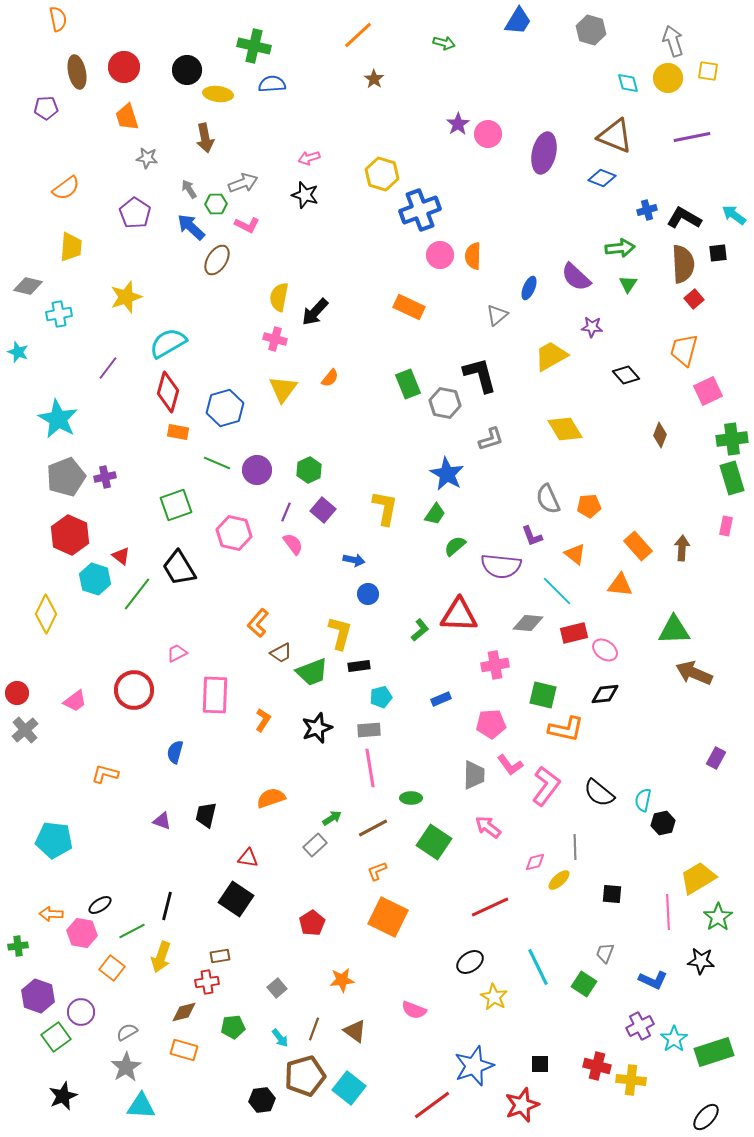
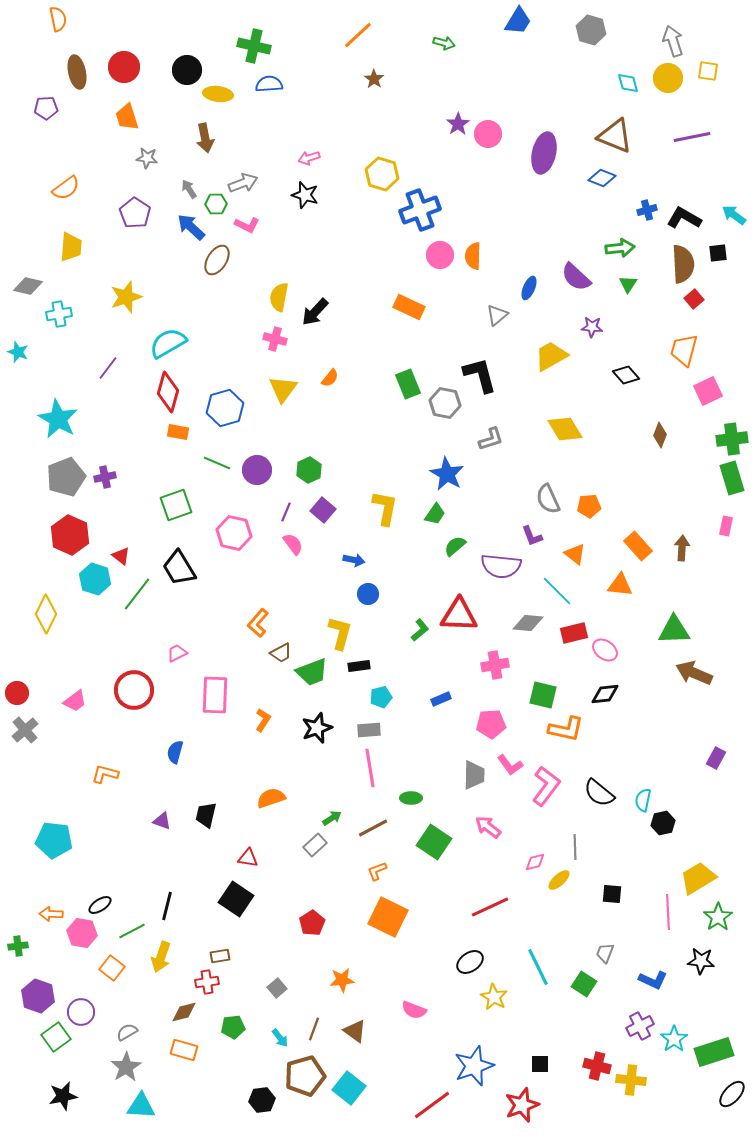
blue semicircle at (272, 84): moved 3 px left
black star at (63, 1096): rotated 12 degrees clockwise
black ellipse at (706, 1117): moved 26 px right, 23 px up
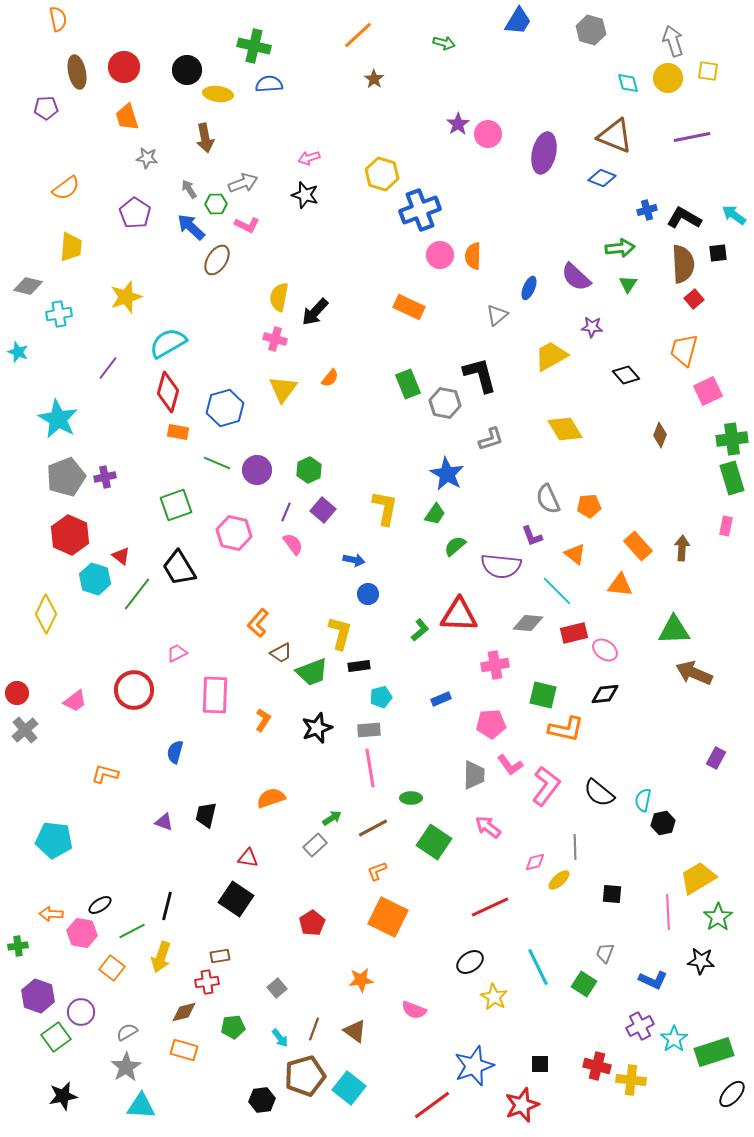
purple triangle at (162, 821): moved 2 px right, 1 px down
orange star at (342, 980): moved 19 px right
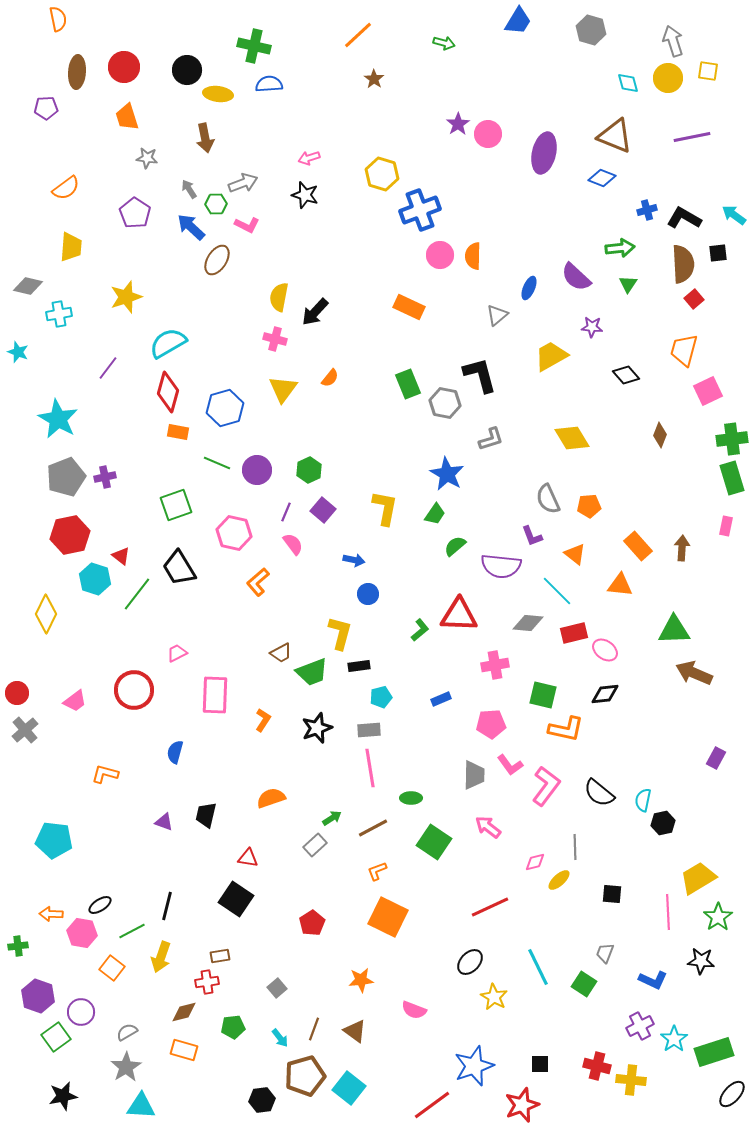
brown ellipse at (77, 72): rotated 16 degrees clockwise
yellow diamond at (565, 429): moved 7 px right, 9 px down
red hexagon at (70, 535): rotated 24 degrees clockwise
orange L-shape at (258, 623): moved 41 px up; rotated 8 degrees clockwise
black ellipse at (470, 962): rotated 12 degrees counterclockwise
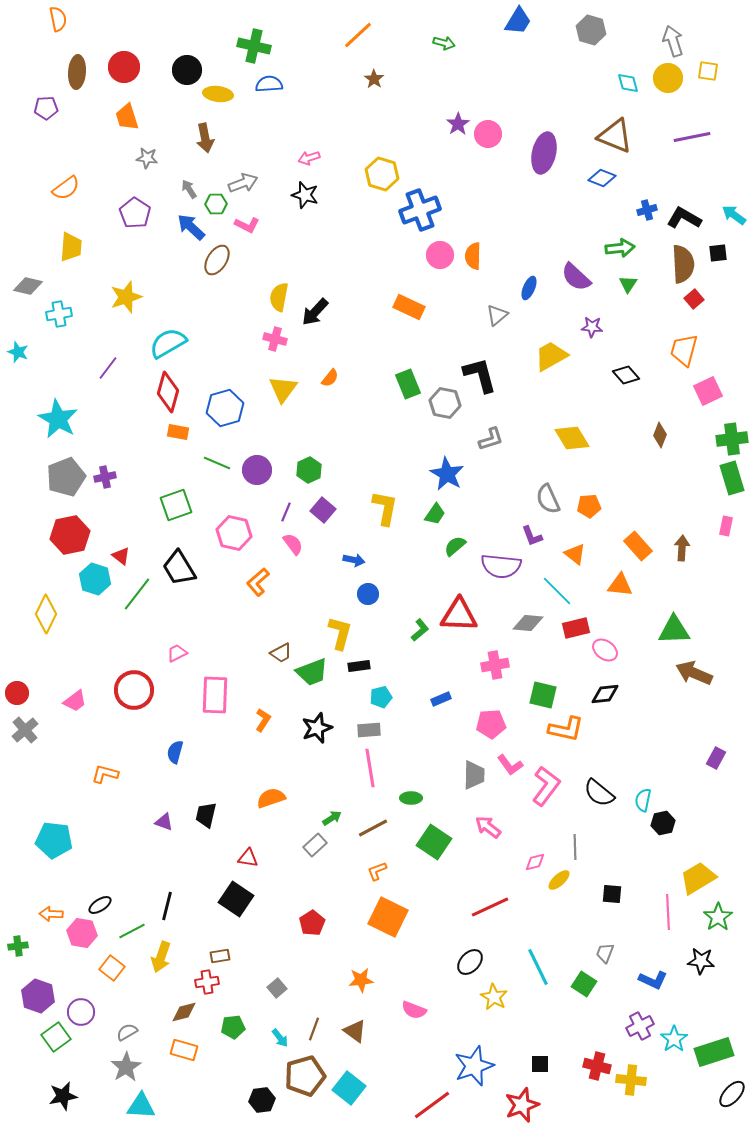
red rectangle at (574, 633): moved 2 px right, 5 px up
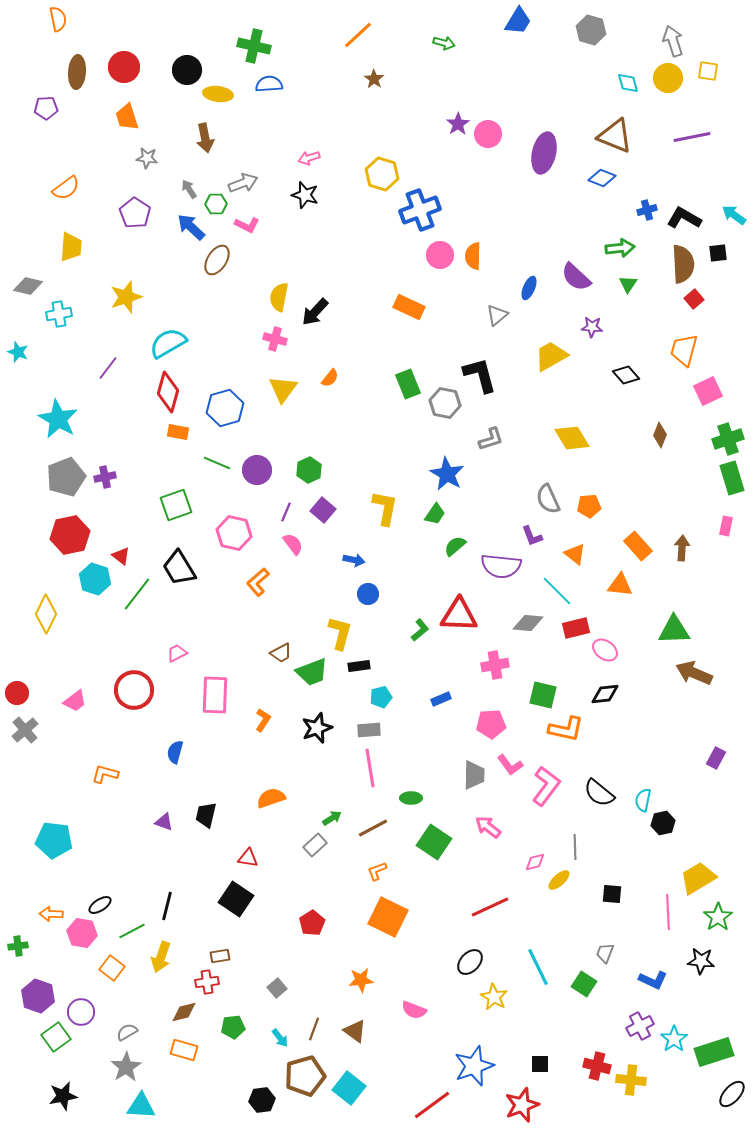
green cross at (732, 439): moved 4 px left; rotated 12 degrees counterclockwise
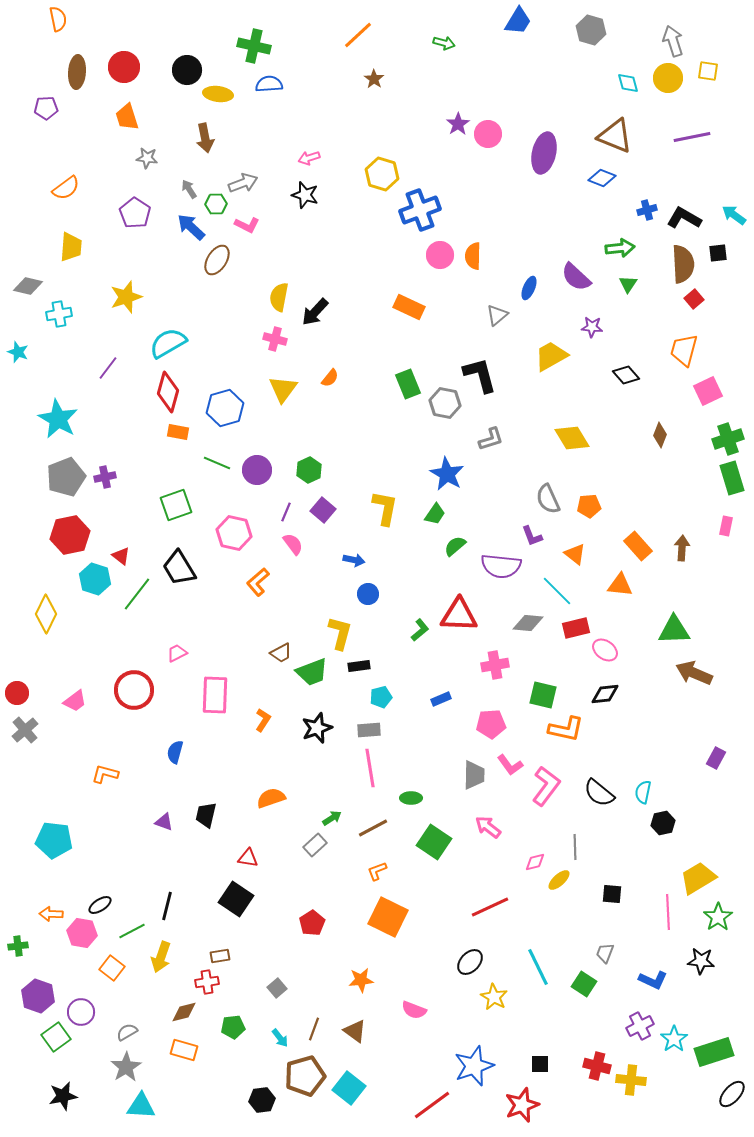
cyan semicircle at (643, 800): moved 8 px up
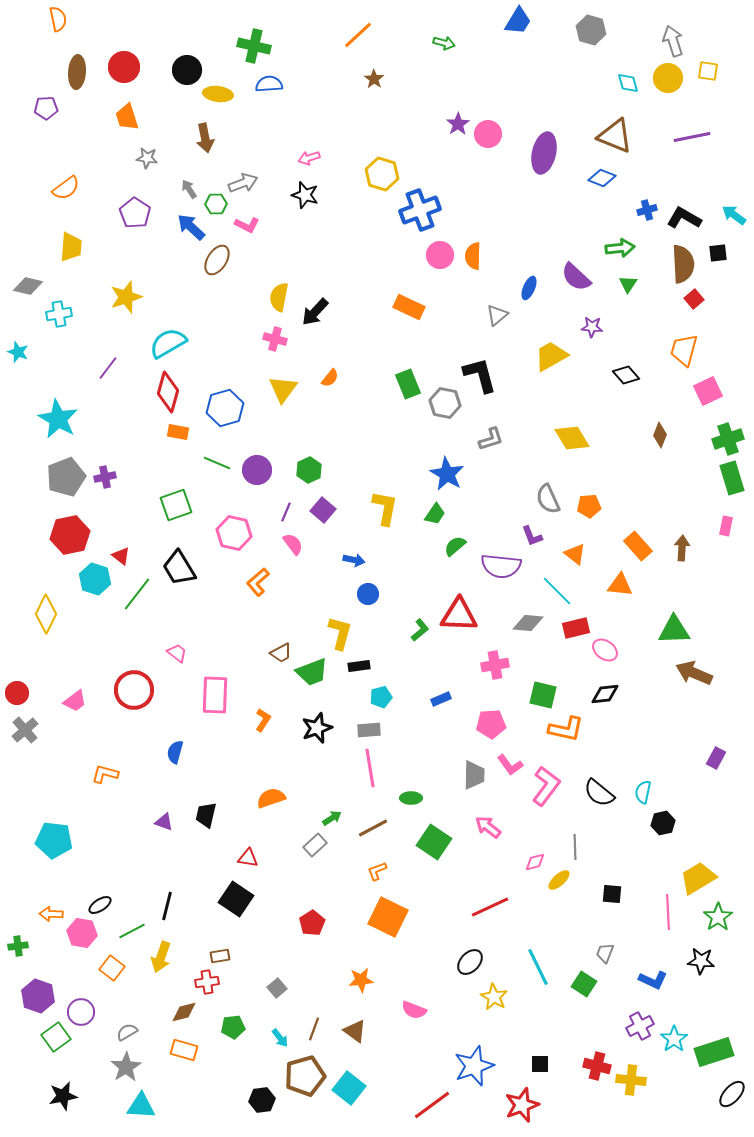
pink trapezoid at (177, 653): rotated 65 degrees clockwise
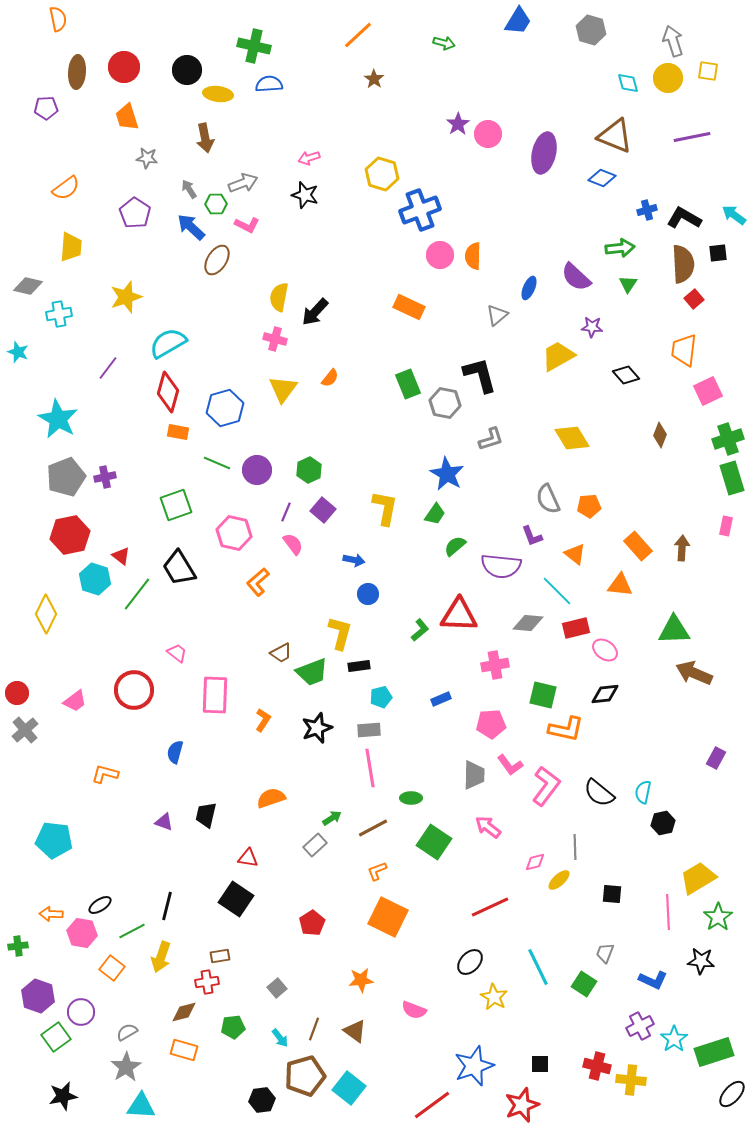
orange trapezoid at (684, 350): rotated 8 degrees counterclockwise
yellow trapezoid at (551, 356): moved 7 px right
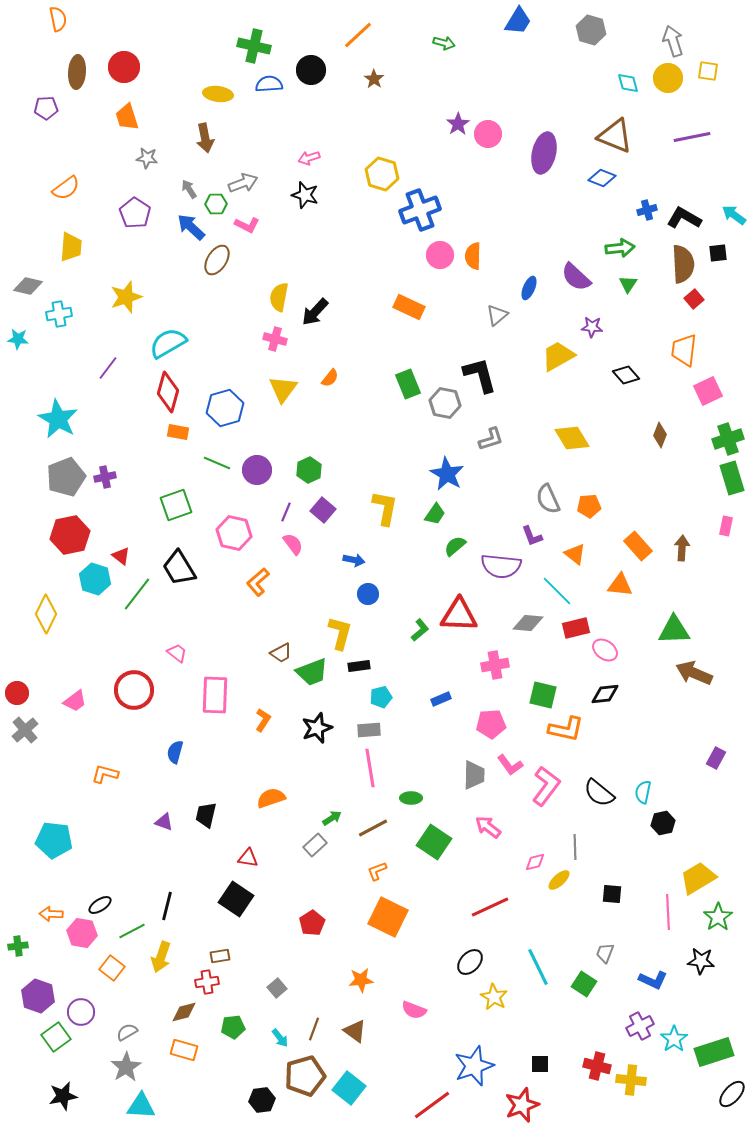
black circle at (187, 70): moved 124 px right
cyan star at (18, 352): moved 13 px up; rotated 15 degrees counterclockwise
